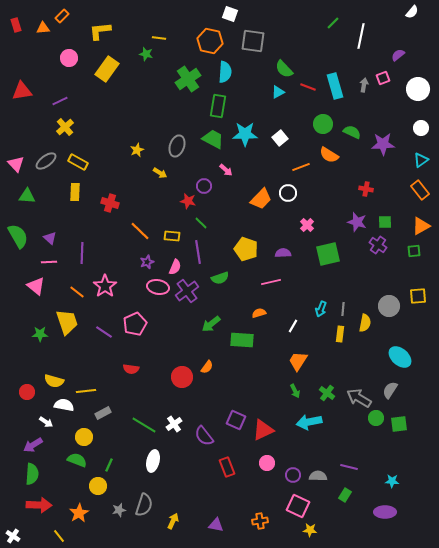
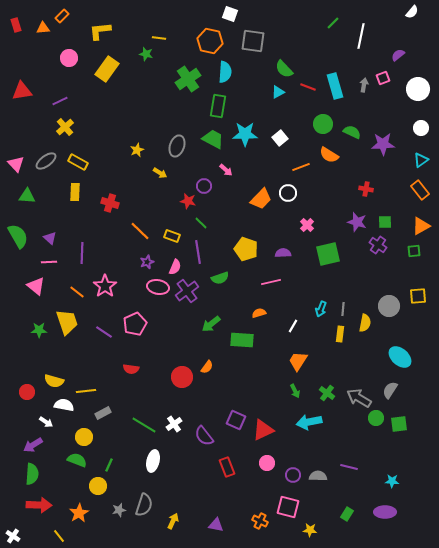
yellow rectangle at (172, 236): rotated 14 degrees clockwise
green star at (40, 334): moved 1 px left, 4 px up
green rectangle at (345, 495): moved 2 px right, 19 px down
pink square at (298, 506): moved 10 px left, 1 px down; rotated 10 degrees counterclockwise
orange cross at (260, 521): rotated 35 degrees clockwise
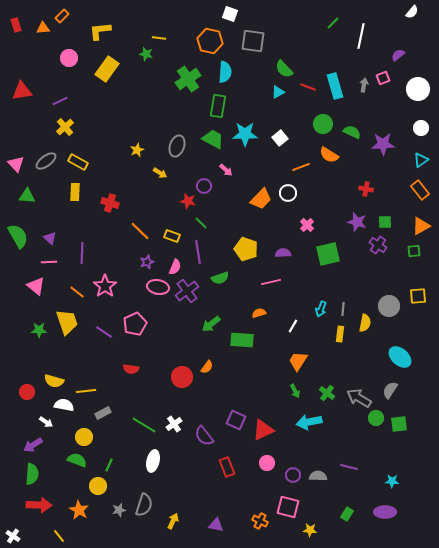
orange star at (79, 513): moved 3 px up; rotated 12 degrees counterclockwise
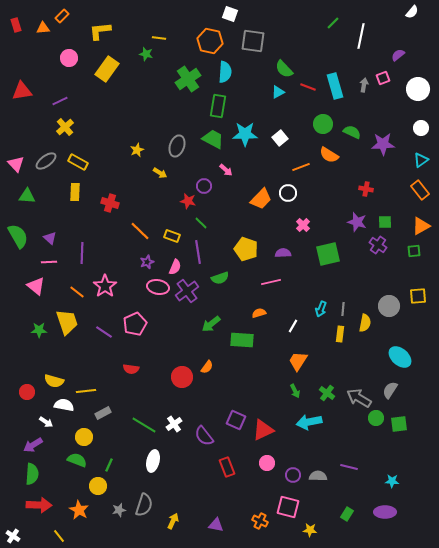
pink cross at (307, 225): moved 4 px left
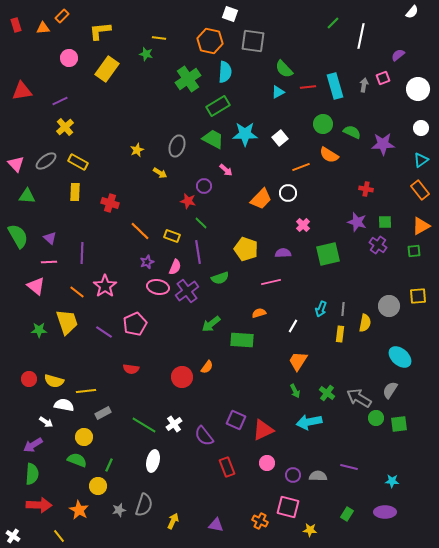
red line at (308, 87): rotated 28 degrees counterclockwise
green rectangle at (218, 106): rotated 50 degrees clockwise
red circle at (27, 392): moved 2 px right, 13 px up
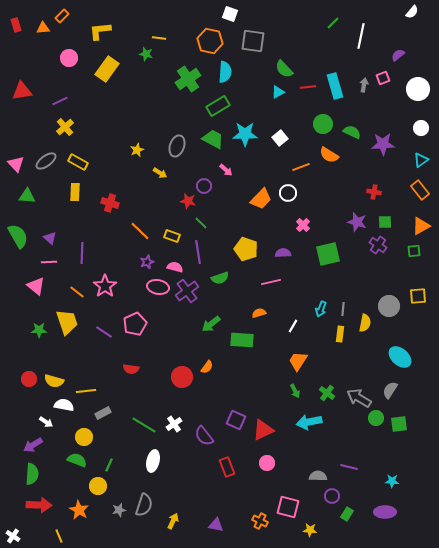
red cross at (366, 189): moved 8 px right, 3 px down
pink semicircle at (175, 267): rotated 98 degrees counterclockwise
purple circle at (293, 475): moved 39 px right, 21 px down
yellow line at (59, 536): rotated 16 degrees clockwise
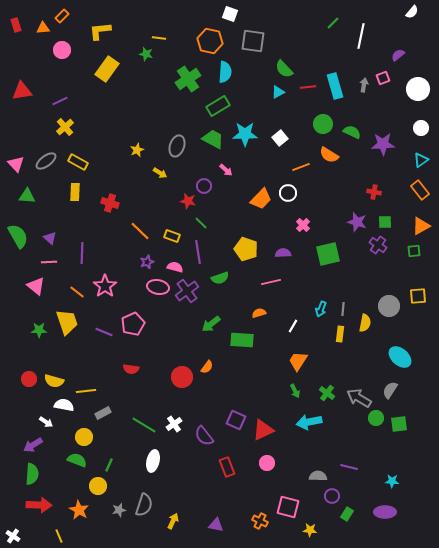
pink circle at (69, 58): moved 7 px left, 8 px up
pink pentagon at (135, 324): moved 2 px left
purple line at (104, 332): rotated 12 degrees counterclockwise
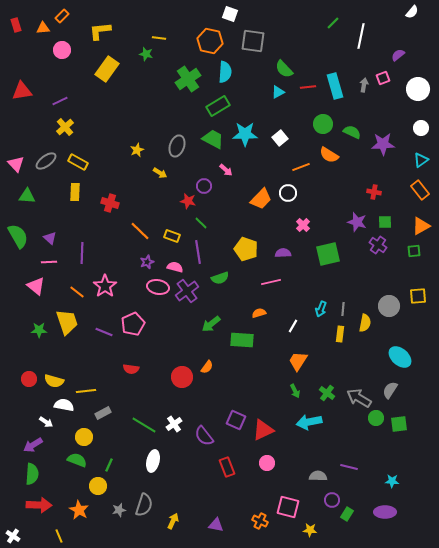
purple circle at (332, 496): moved 4 px down
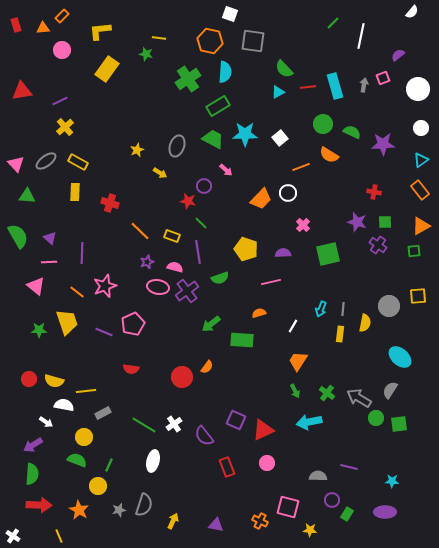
pink star at (105, 286): rotated 15 degrees clockwise
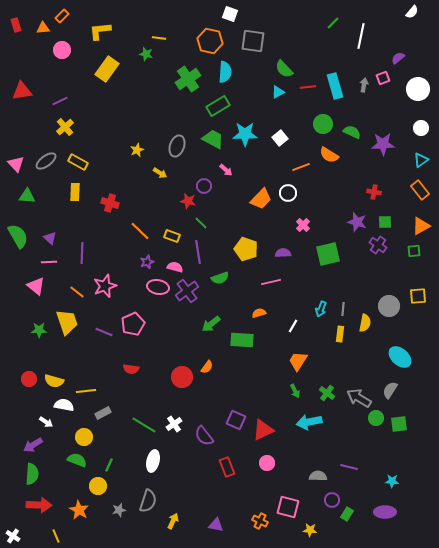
purple semicircle at (398, 55): moved 3 px down
gray semicircle at (144, 505): moved 4 px right, 4 px up
yellow line at (59, 536): moved 3 px left
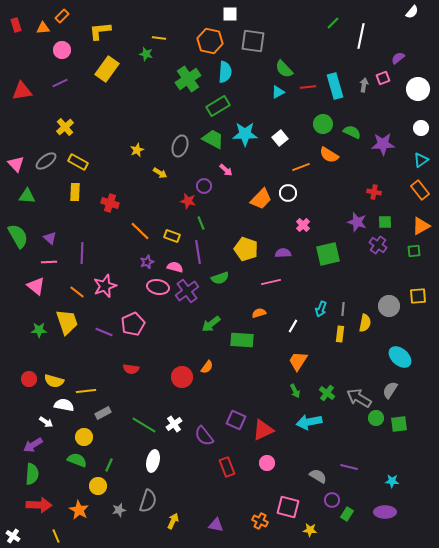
white square at (230, 14): rotated 21 degrees counterclockwise
purple line at (60, 101): moved 18 px up
gray ellipse at (177, 146): moved 3 px right
green line at (201, 223): rotated 24 degrees clockwise
gray semicircle at (318, 476): rotated 30 degrees clockwise
